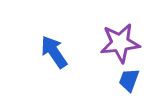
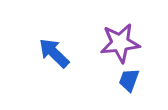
blue arrow: moved 1 px down; rotated 12 degrees counterclockwise
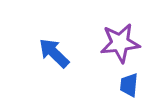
blue trapezoid: moved 5 px down; rotated 15 degrees counterclockwise
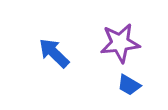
blue trapezoid: rotated 65 degrees counterclockwise
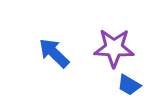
purple star: moved 6 px left, 5 px down; rotated 9 degrees clockwise
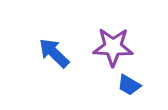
purple star: moved 1 px left, 1 px up
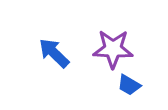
purple star: moved 2 px down
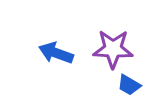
blue arrow: moved 2 px right; rotated 24 degrees counterclockwise
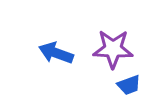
blue trapezoid: rotated 50 degrees counterclockwise
